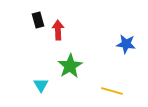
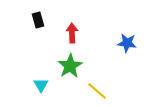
red arrow: moved 14 px right, 3 px down
blue star: moved 1 px right, 1 px up
yellow line: moved 15 px left; rotated 25 degrees clockwise
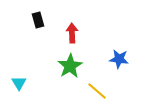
blue star: moved 8 px left, 16 px down
cyan triangle: moved 22 px left, 2 px up
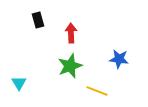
red arrow: moved 1 px left
green star: rotated 10 degrees clockwise
yellow line: rotated 20 degrees counterclockwise
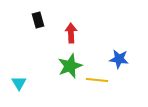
yellow line: moved 11 px up; rotated 15 degrees counterclockwise
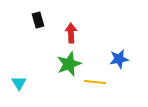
blue star: rotated 18 degrees counterclockwise
green star: moved 1 px left, 2 px up
yellow line: moved 2 px left, 2 px down
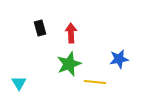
black rectangle: moved 2 px right, 8 px down
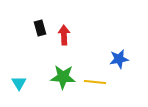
red arrow: moved 7 px left, 2 px down
green star: moved 6 px left, 13 px down; rotated 25 degrees clockwise
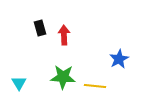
blue star: rotated 18 degrees counterclockwise
yellow line: moved 4 px down
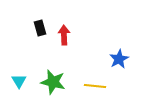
green star: moved 10 px left, 5 px down; rotated 10 degrees clockwise
cyan triangle: moved 2 px up
